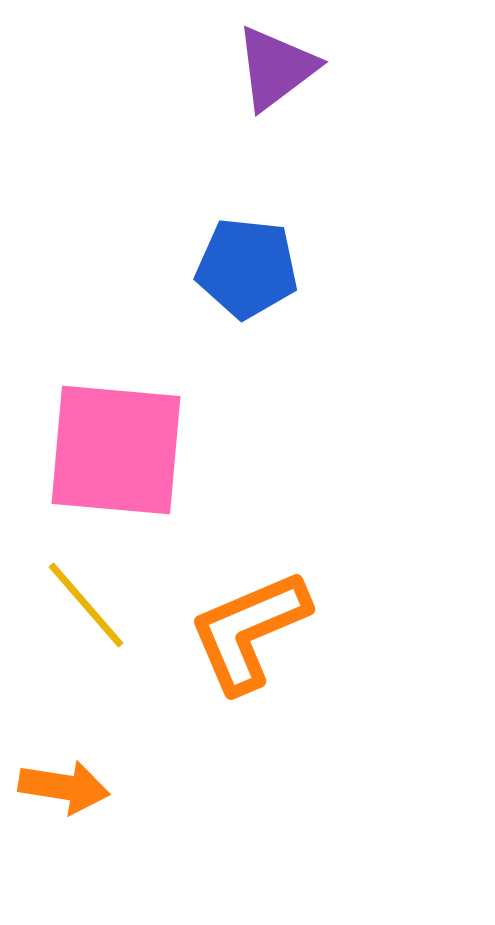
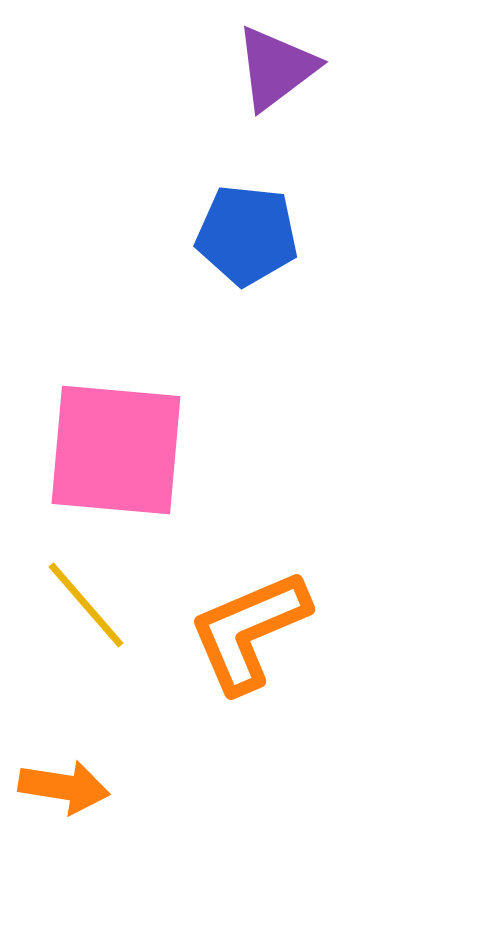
blue pentagon: moved 33 px up
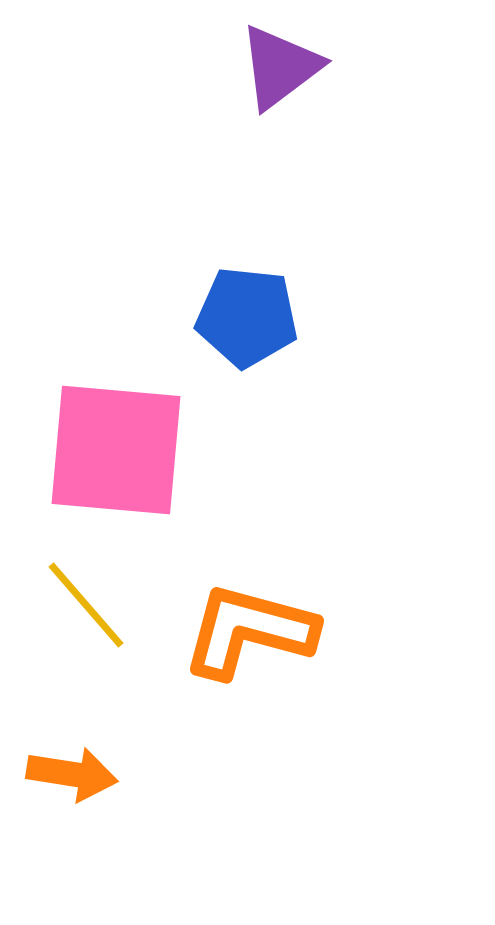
purple triangle: moved 4 px right, 1 px up
blue pentagon: moved 82 px down
orange L-shape: rotated 38 degrees clockwise
orange arrow: moved 8 px right, 13 px up
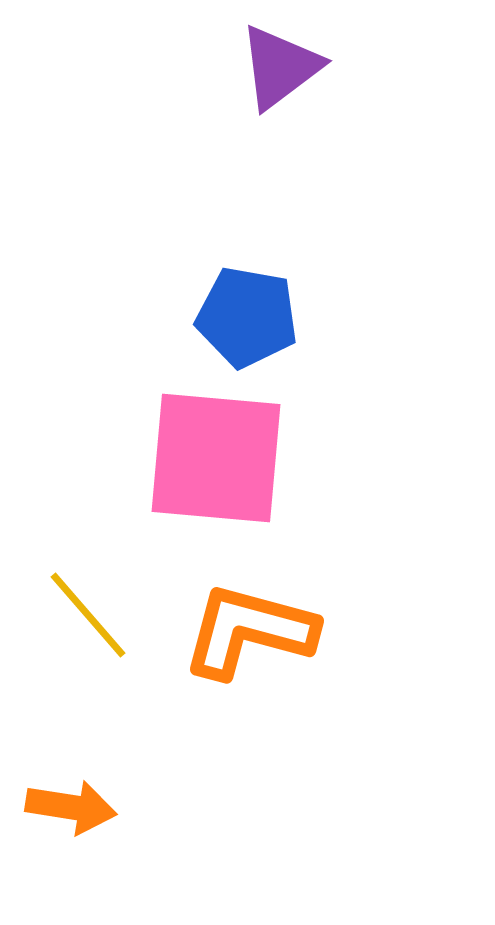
blue pentagon: rotated 4 degrees clockwise
pink square: moved 100 px right, 8 px down
yellow line: moved 2 px right, 10 px down
orange arrow: moved 1 px left, 33 px down
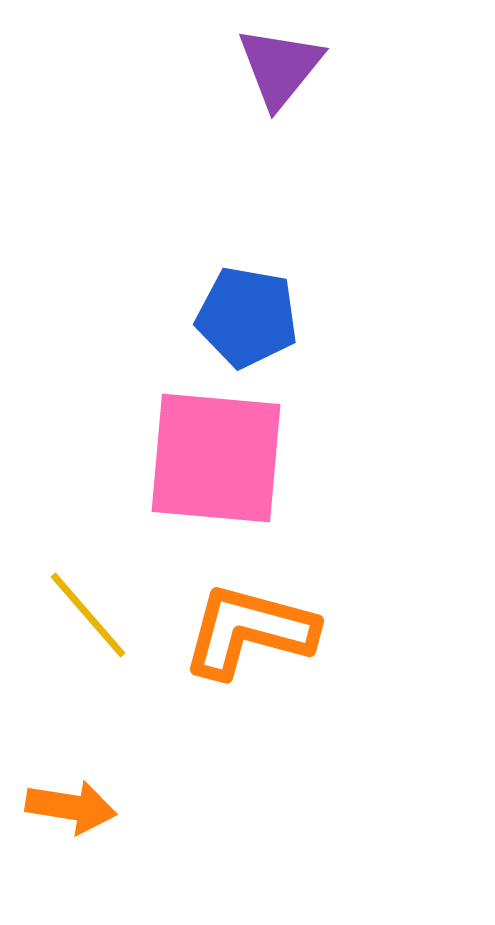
purple triangle: rotated 14 degrees counterclockwise
